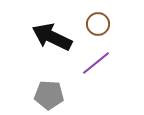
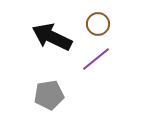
purple line: moved 4 px up
gray pentagon: rotated 12 degrees counterclockwise
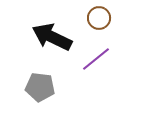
brown circle: moved 1 px right, 6 px up
gray pentagon: moved 9 px left, 8 px up; rotated 16 degrees clockwise
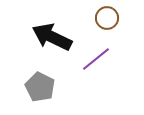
brown circle: moved 8 px right
gray pentagon: rotated 20 degrees clockwise
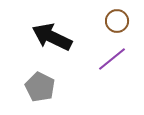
brown circle: moved 10 px right, 3 px down
purple line: moved 16 px right
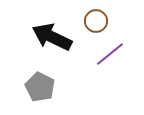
brown circle: moved 21 px left
purple line: moved 2 px left, 5 px up
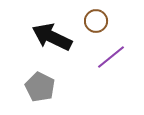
purple line: moved 1 px right, 3 px down
